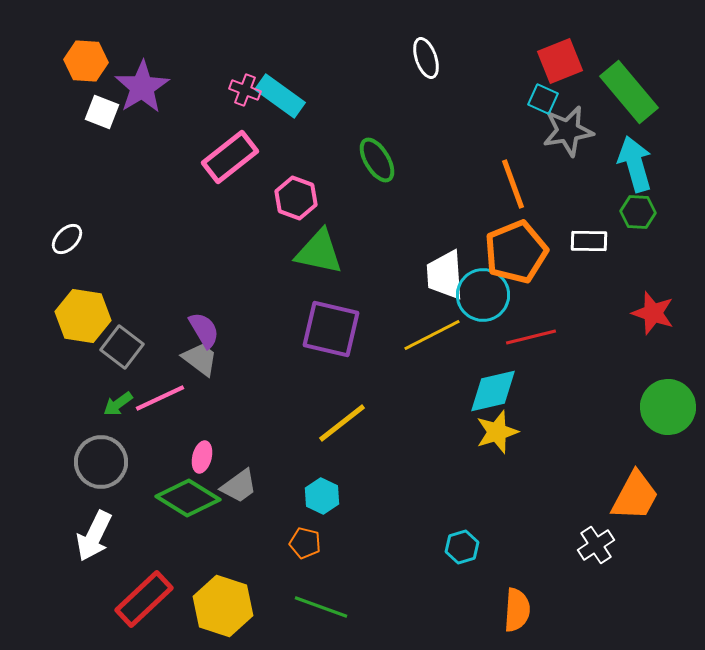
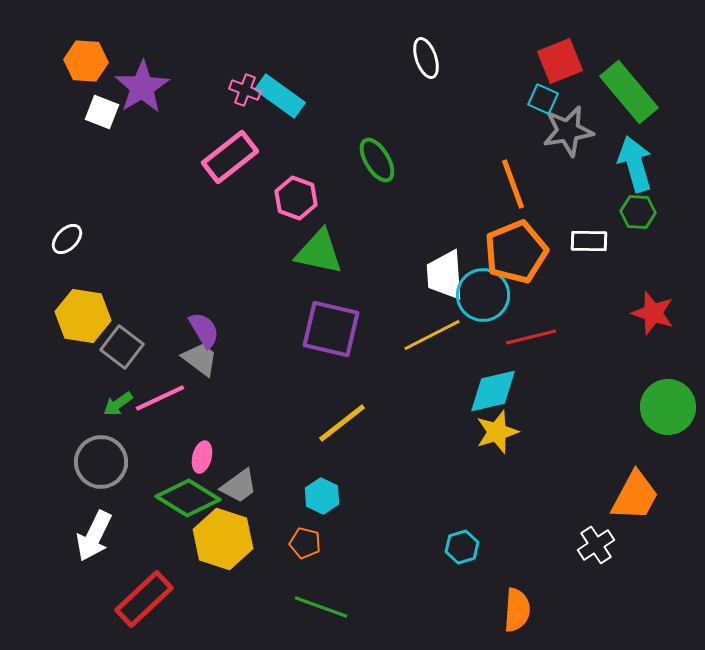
yellow hexagon at (223, 606): moved 67 px up
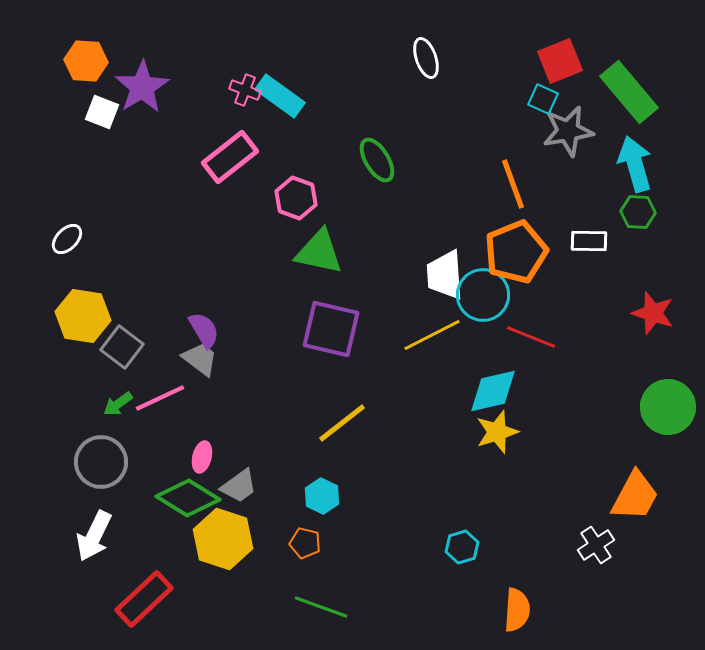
red line at (531, 337): rotated 36 degrees clockwise
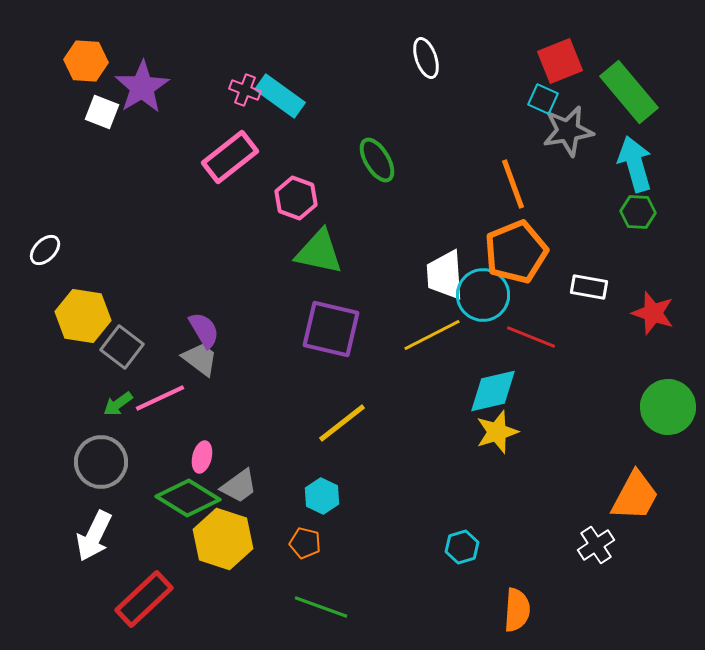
white ellipse at (67, 239): moved 22 px left, 11 px down
white rectangle at (589, 241): moved 46 px down; rotated 9 degrees clockwise
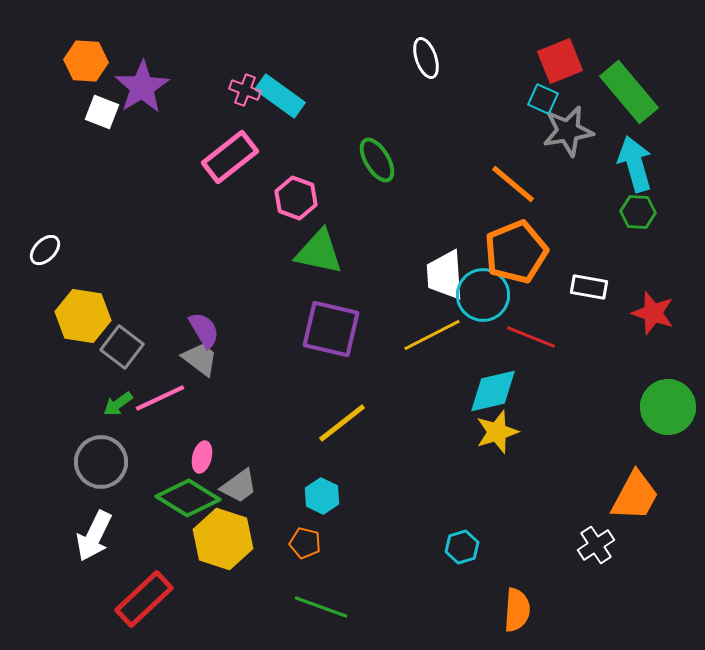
orange line at (513, 184): rotated 30 degrees counterclockwise
